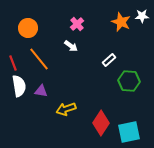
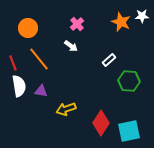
cyan square: moved 1 px up
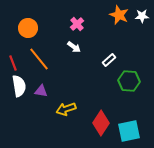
orange star: moved 2 px left, 7 px up
white arrow: moved 3 px right, 1 px down
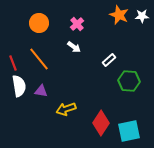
orange circle: moved 11 px right, 5 px up
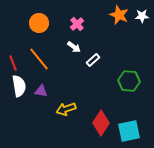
white rectangle: moved 16 px left
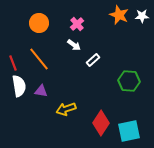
white arrow: moved 2 px up
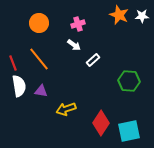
pink cross: moved 1 px right; rotated 24 degrees clockwise
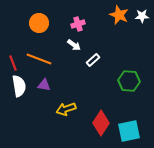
orange line: rotated 30 degrees counterclockwise
purple triangle: moved 3 px right, 6 px up
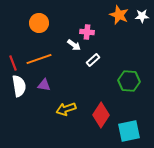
pink cross: moved 9 px right, 8 px down; rotated 24 degrees clockwise
orange line: rotated 40 degrees counterclockwise
red diamond: moved 8 px up
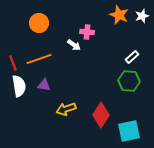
white star: rotated 16 degrees counterclockwise
white rectangle: moved 39 px right, 3 px up
